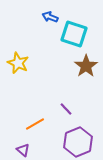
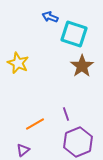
brown star: moved 4 px left
purple line: moved 5 px down; rotated 24 degrees clockwise
purple triangle: rotated 40 degrees clockwise
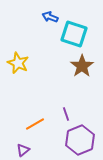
purple hexagon: moved 2 px right, 2 px up
